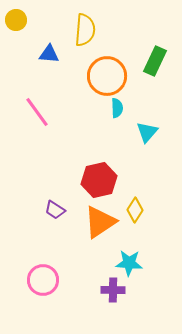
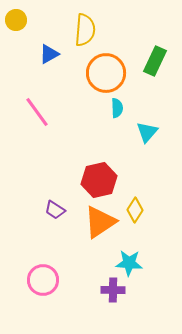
blue triangle: rotated 35 degrees counterclockwise
orange circle: moved 1 px left, 3 px up
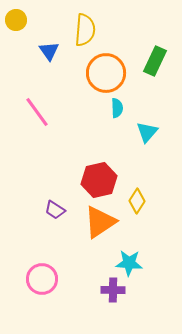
blue triangle: moved 3 px up; rotated 35 degrees counterclockwise
yellow diamond: moved 2 px right, 9 px up
pink circle: moved 1 px left, 1 px up
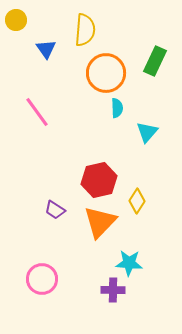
blue triangle: moved 3 px left, 2 px up
orange triangle: rotated 12 degrees counterclockwise
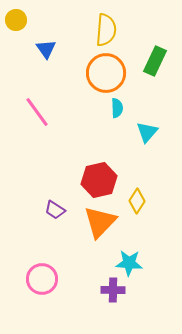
yellow semicircle: moved 21 px right
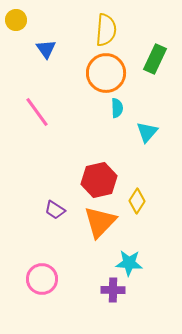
green rectangle: moved 2 px up
